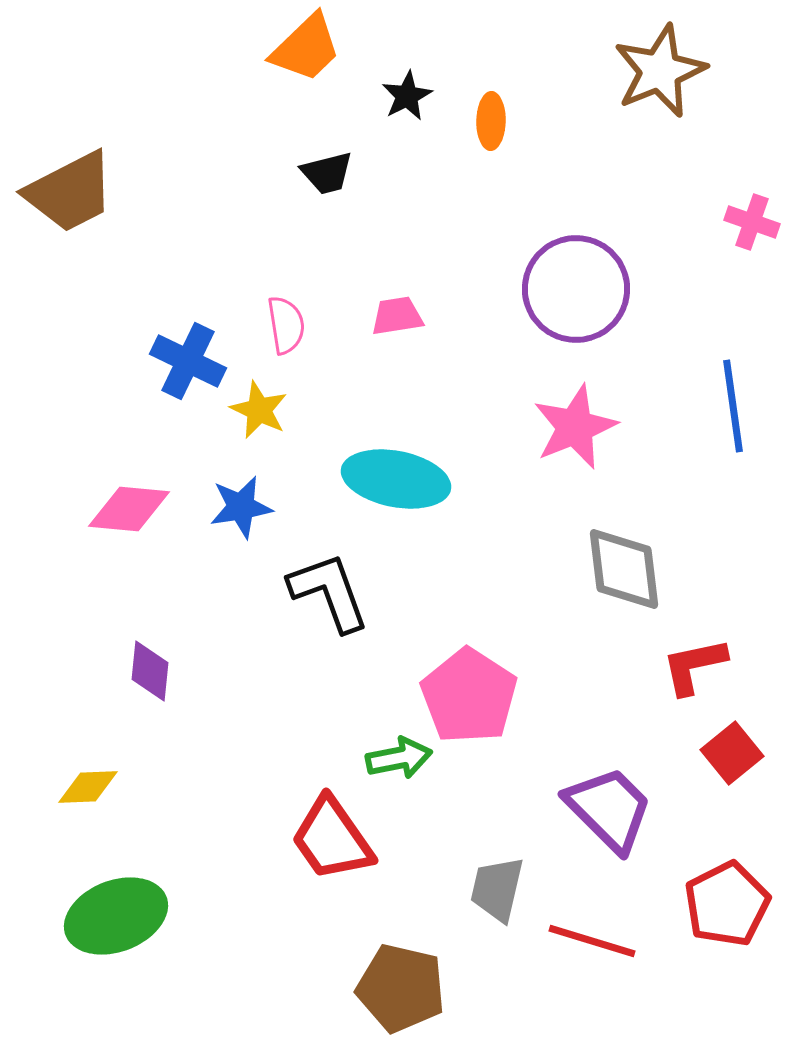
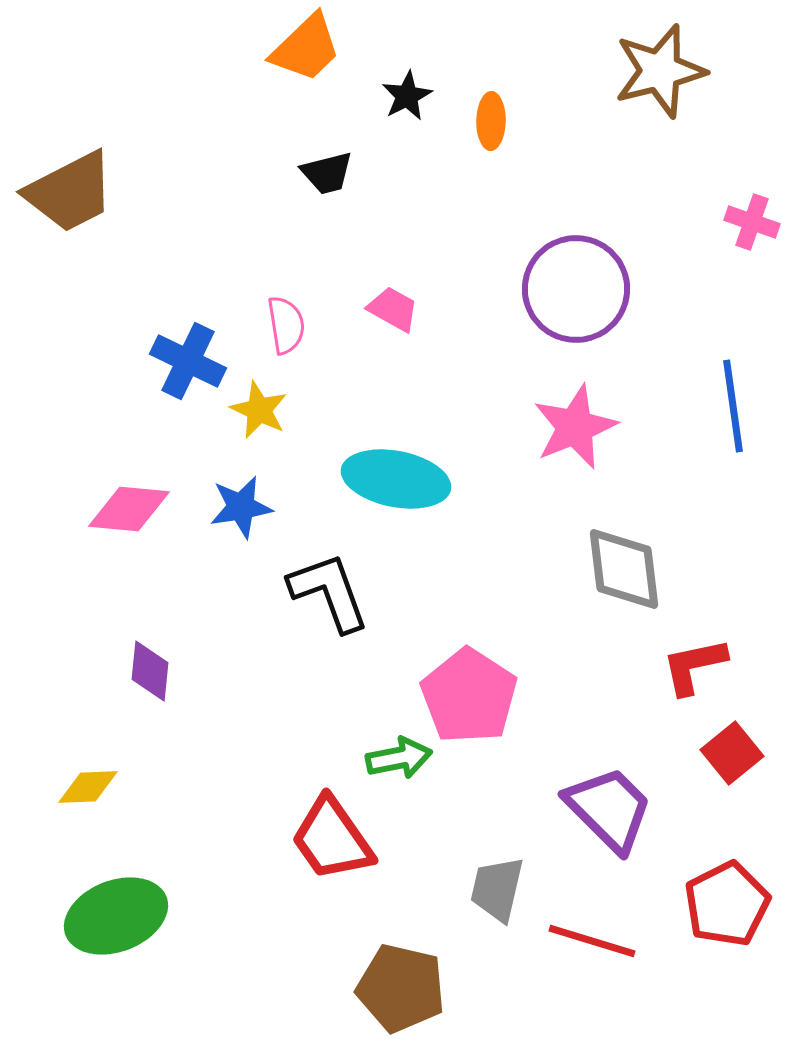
brown star: rotated 8 degrees clockwise
pink trapezoid: moved 4 px left, 7 px up; rotated 38 degrees clockwise
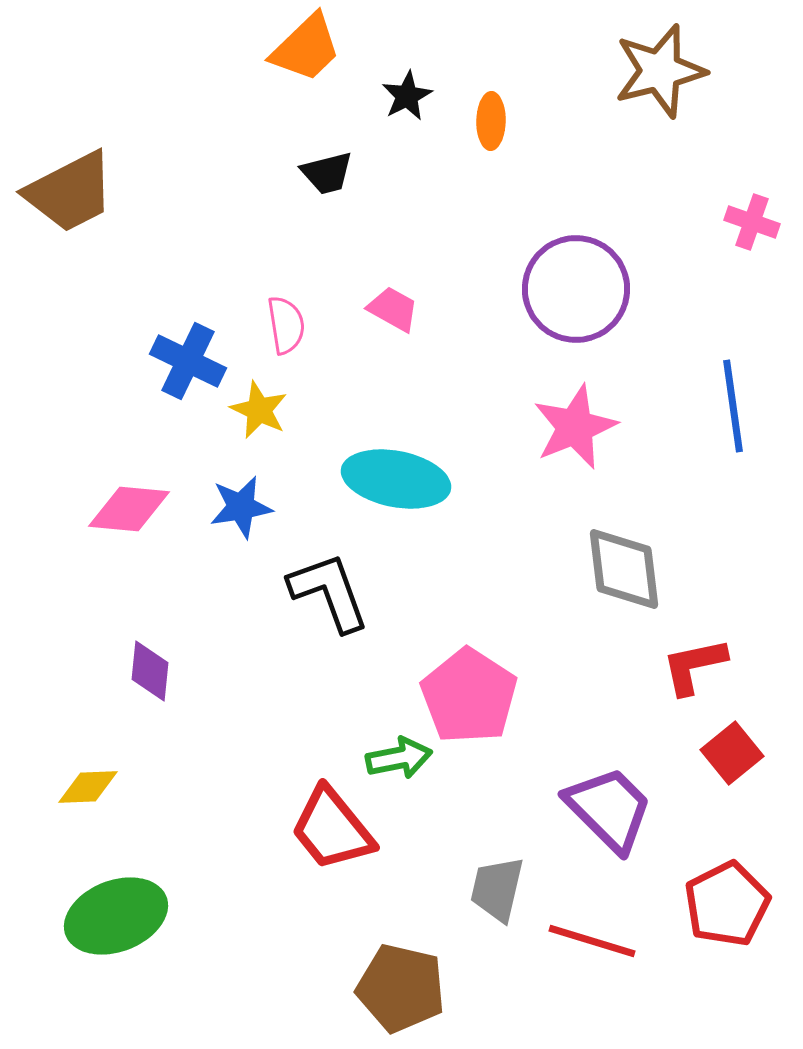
red trapezoid: moved 10 px up; rotated 4 degrees counterclockwise
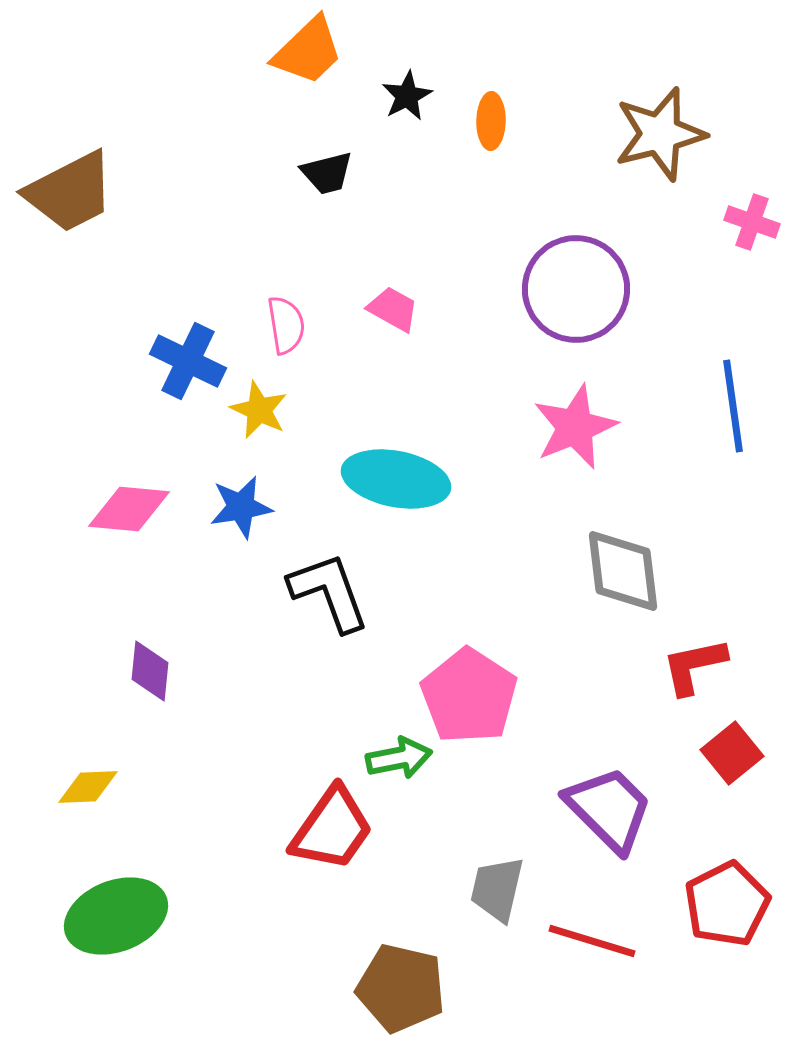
orange trapezoid: moved 2 px right, 3 px down
brown star: moved 63 px down
gray diamond: moved 1 px left, 2 px down
red trapezoid: rotated 106 degrees counterclockwise
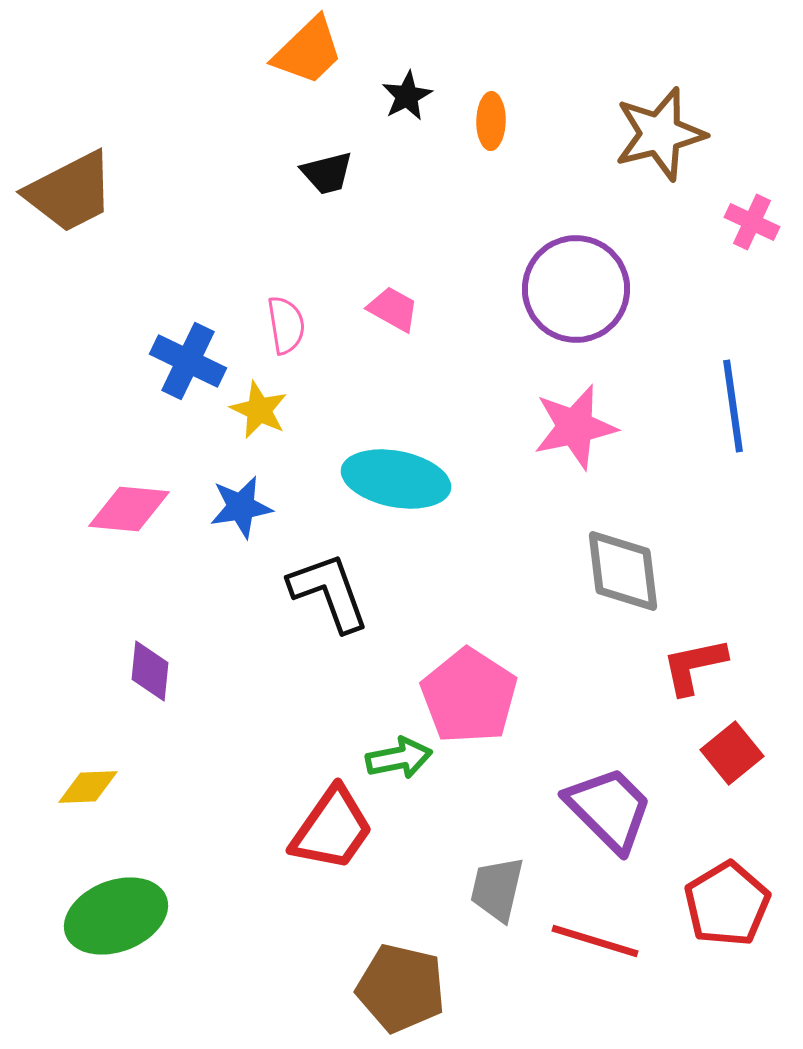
pink cross: rotated 6 degrees clockwise
pink star: rotated 10 degrees clockwise
red pentagon: rotated 4 degrees counterclockwise
red line: moved 3 px right
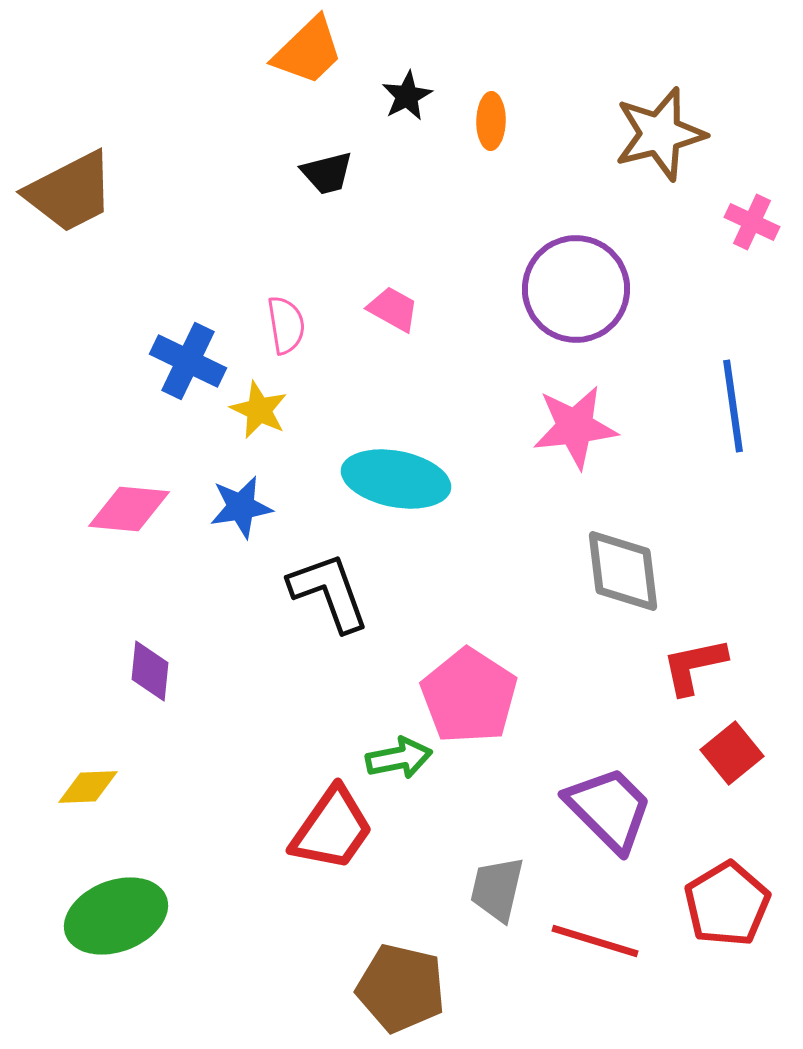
pink star: rotated 6 degrees clockwise
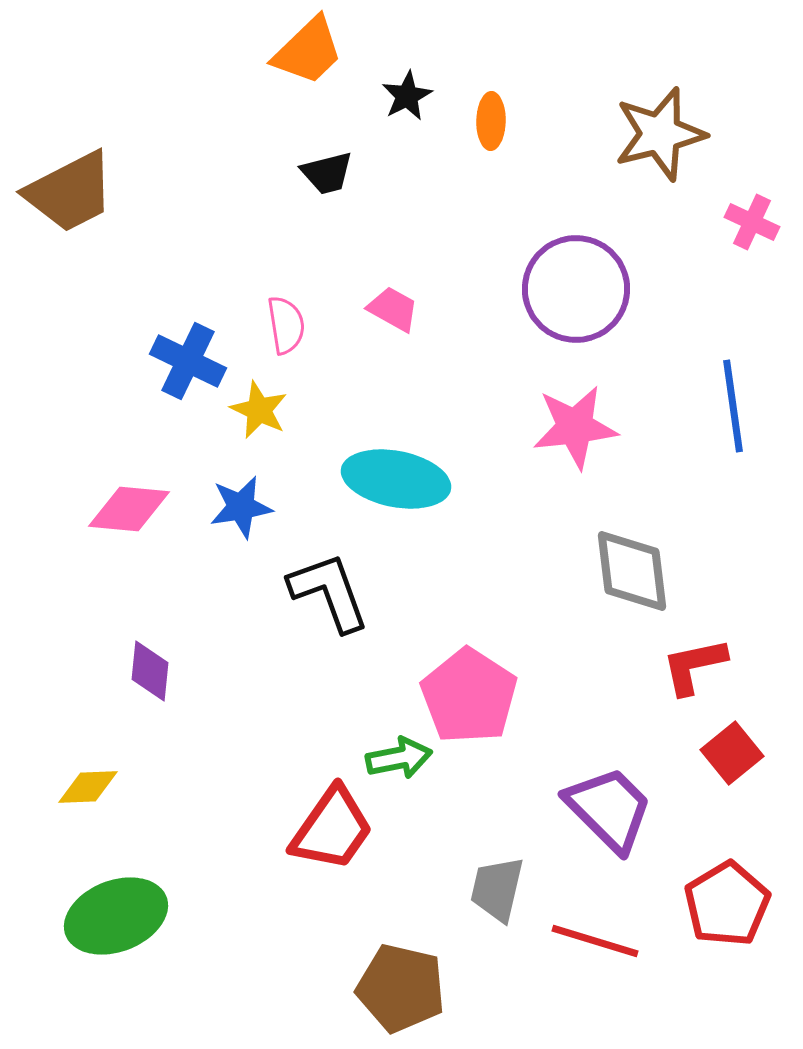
gray diamond: moved 9 px right
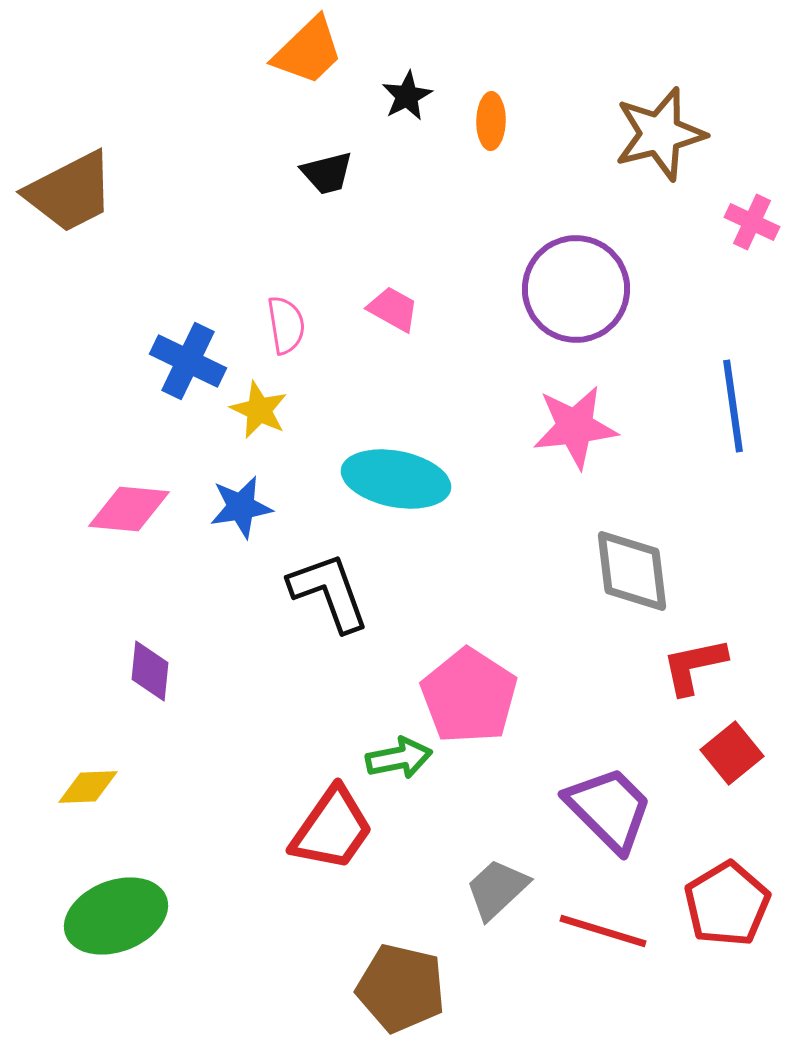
gray trapezoid: rotated 34 degrees clockwise
red line: moved 8 px right, 10 px up
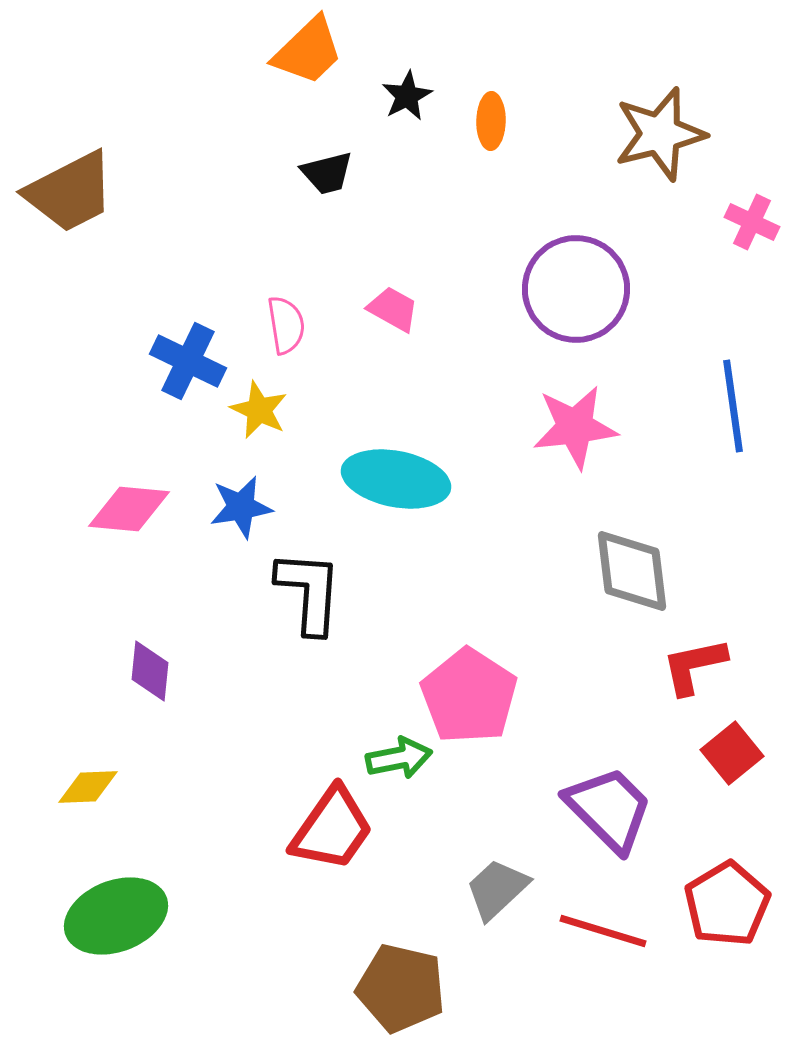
black L-shape: moved 20 px left; rotated 24 degrees clockwise
